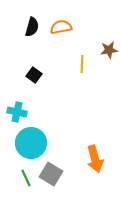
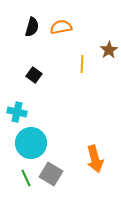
brown star: rotated 24 degrees counterclockwise
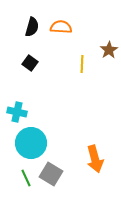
orange semicircle: rotated 15 degrees clockwise
black square: moved 4 px left, 12 px up
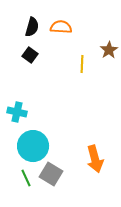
black square: moved 8 px up
cyan circle: moved 2 px right, 3 px down
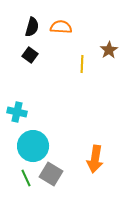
orange arrow: rotated 24 degrees clockwise
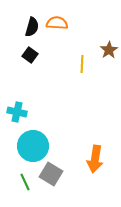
orange semicircle: moved 4 px left, 4 px up
green line: moved 1 px left, 4 px down
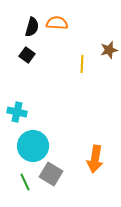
brown star: rotated 18 degrees clockwise
black square: moved 3 px left
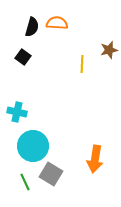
black square: moved 4 px left, 2 px down
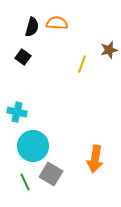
yellow line: rotated 18 degrees clockwise
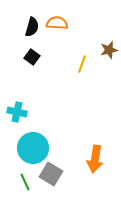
black square: moved 9 px right
cyan circle: moved 2 px down
